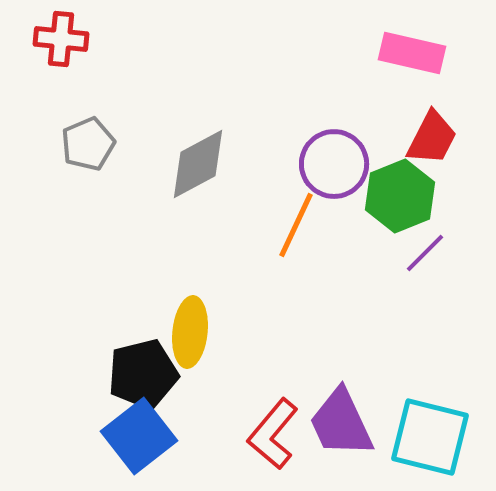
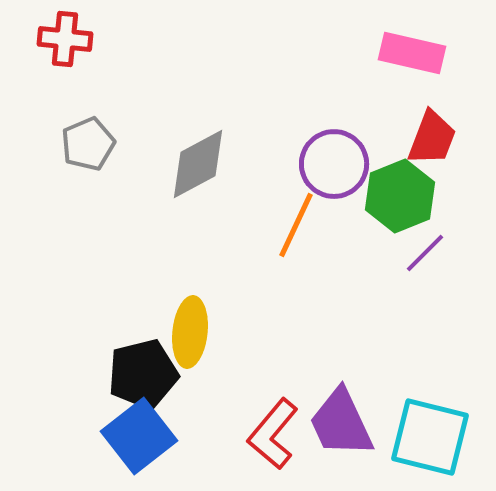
red cross: moved 4 px right
red trapezoid: rotated 6 degrees counterclockwise
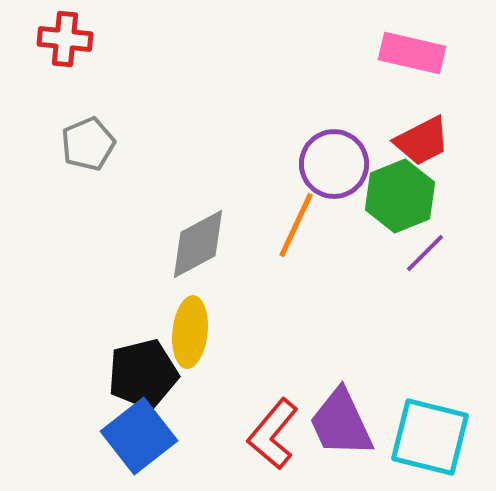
red trapezoid: moved 10 px left, 3 px down; rotated 42 degrees clockwise
gray diamond: moved 80 px down
